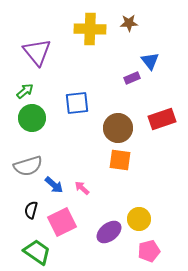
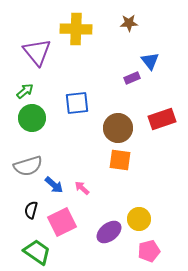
yellow cross: moved 14 px left
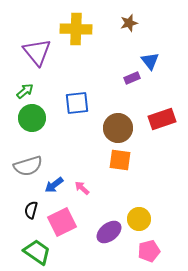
brown star: rotated 12 degrees counterclockwise
blue arrow: rotated 102 degrees clockwise
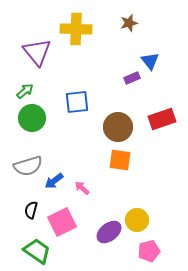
blue square: moved 1 px up
brown circle: moved 1 px up
blue arrow: moved 4 px up
yellow circle: moved 2 px left, 1 px down
green trapezoid: moved 1 px up
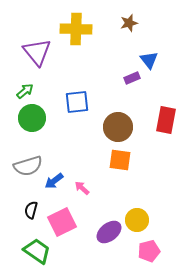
blue triangle: moved 1 px left, 1 px up
red rectangle: moved 4 px right, 1 px down; rotated 60 degrees counterclockwise
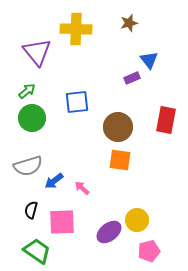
green arrow: moved 2 px right
pink square: rotated 24 degrees clockwise
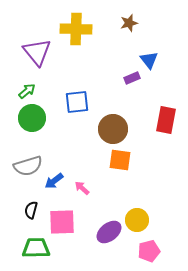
brown circle: moved 5 px left, 2 px down
green trapezoid: moved 1 px left, 3 px up; rotated 36 degrees counterclockwise
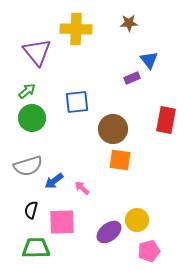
brown star: rotated 12 degrees clockwise
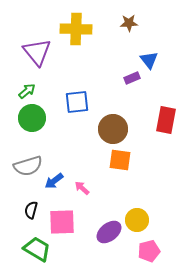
green trapezoid: moved 1 px right, 1 px down; rotated 32 degrees clockwise
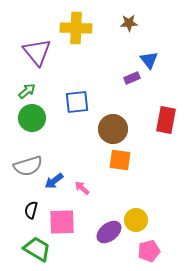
yellow cross: moved 1 px up
yellow circle: moved 1 px left
